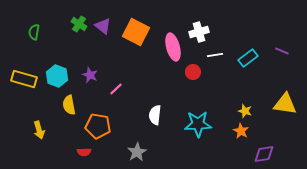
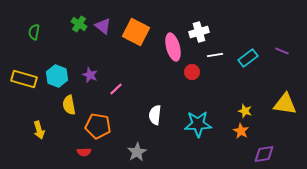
red circle: moved 1 px left
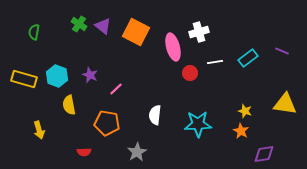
white line: moved 7 px down
red circle: moved 2 px left, 1 px down
orange pentagon: moved 9 px right, 3 px up
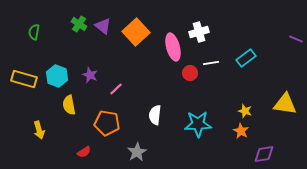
orange square: rotated 20 degrees clockwise
purple line: moved 14 px right, 12 px up
cyan rectangle: moved 2 px left
white line: moved 4 px left, 1 px down
red semicircle: rotated 32 degrees counterclockwise
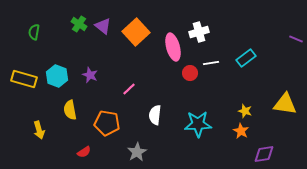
pink line: moved 13 px right
yellow semicircle: moved 1 px right, 5 px down
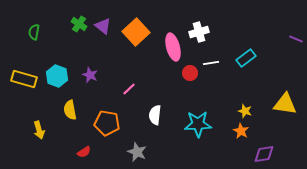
gray star: rotated 18 degrees counterclockwise
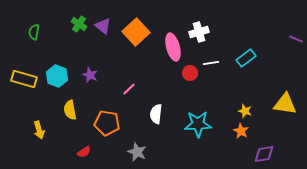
white semicircle: moved 1 px right, 1 px up
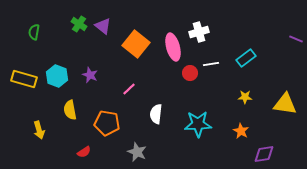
orange square: moved 12 px down; rotated 8 degrees counterclockwise
white line: moved 1 px down
yellow star: moved 14 px up; rotated 16 degrees counterclockwise
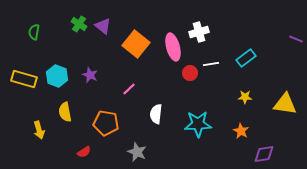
yellow semicircle: moved 5 px left, 2 px down
orange pentagon: moved 1 px left
